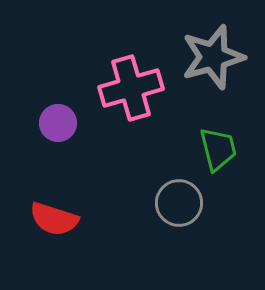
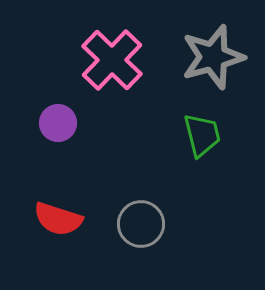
pink cross: moved 19 px left, 28 px up; rotated 30 degrees counterclockwise
green trapezoid: moved 16 px left, 14 px up
gray circle: moved 38 px left, 21 px down
red semicircle: moved 4 px right
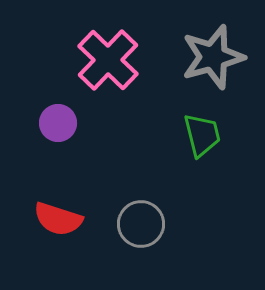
pink cross: moved 4 px left
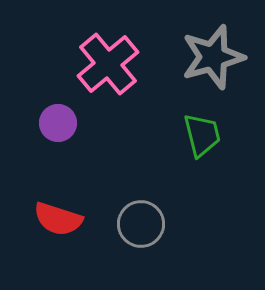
pink cross: moved 4 px down; rotated 6 degrees clockwise
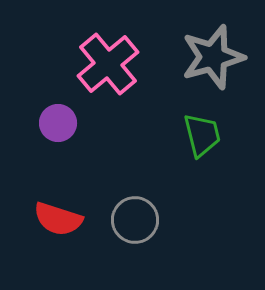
gray circle: moved 6 px left, 4 px up
